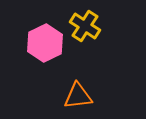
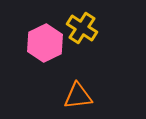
yellow cross: moved 3 px left, 2 px down
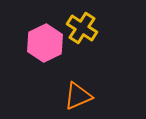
orange triangle: rotated 16 degrees counterclockwise
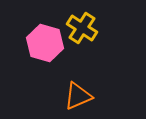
pink hexagon: rotated 18 degrees counterclockwise
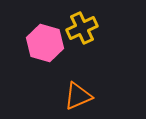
yellow cross: rotated 32 degrees clockwise
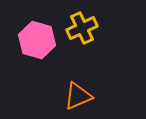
pink hexagon: moved 8 px left, 3 px up
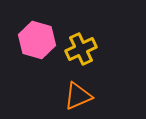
yellow cross: moved 1 px left, 21 px down
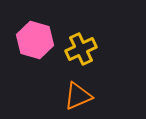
pink hexagon: moved 2 px left
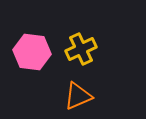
pink hexagon: moved 3 px left, 12 px down; rotated 9 degrees counterclockwise
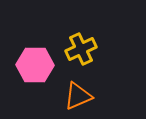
pink hexagon: moved 3 px right, 13 px down; rotated 6 degrees counterclockwise
